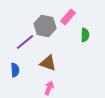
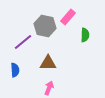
purple line: moved 2 px left
brown triangle: rotated 18 degrees counterclockwise
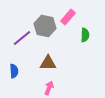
purple line: moved 1 px left, 4 px up
blue semicircle: moved 1 px left, 1 px down
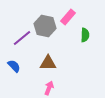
blue semicircle: moved 5 px up; rotated 40 degrees counterclockwise
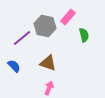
green semicircle: moved 1 px left; rotated 16 degrees counterclockwise
brown triangle: rotated 18 degrees clockwise
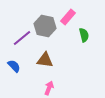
brown triangle: moved 3 px left, 3 px up; rotated 12 degrees counterclockwise
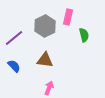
pink rectangle: rotated 28 degrees counterclockwise
gray hexagon: rotated 20 degrees clockwise
purple line: moved 8 px left
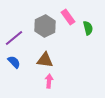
pink rectangle: rotated 49 degrees counterclockwise
green semicircle: moved 4 px right, 7 px up
blue semicircle: moved 4 px up
pink arrow: moved 7 px up; rotated 16 degrees counterclockwise
